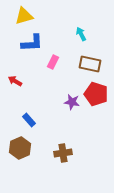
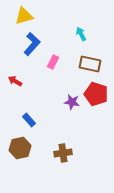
blue L-shape: moved 1 px down; rotated 45 degrees counterclockwise
brown hexagon: rotated 10 degrees clockwise
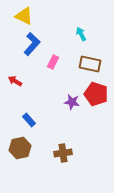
yellow triangle: rotated 42 degrees clockwise
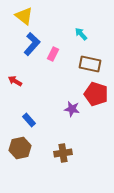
yellow triangle: rotated 12 degrees clockwise
cyan arrow: rotated 16 degrees counterclockwise
pink rectangle: moved 8 px up
purple star: moved 7 px down
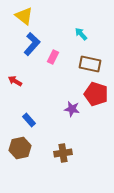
pink rectangle: moved 3 px down
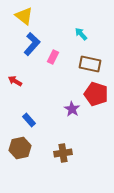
purple star: rotated 21 degrees clockwise
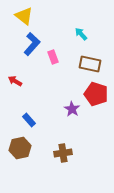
pink rectangle: rotated 48 degrees counterclockwise
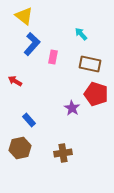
pink rectangle: rotated 32 degrees clockwise
purple star: moved 1 px up
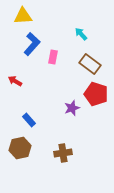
yellow triangle: moved 1 px left; rotated 42 degrees counterclockwise
brown rectangle: rotated 25 degrees clockwise
purple star: rotated 21 degrees clockwise
